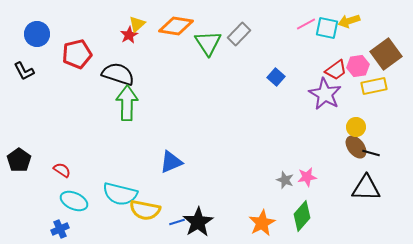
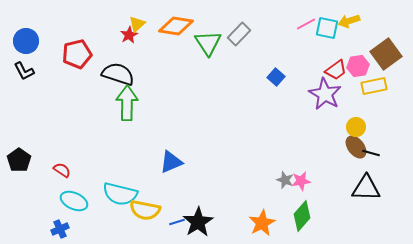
blue circle: moved 11 px left, 7 px down
pink star: moved 6 px left, 4 px down
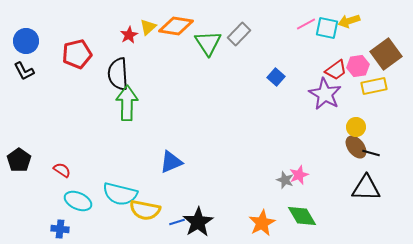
yellow triangle: moved 11 px right, 3 px down
black semicircle: rotated 112 degrees counterclockwise
pink star: moved 2 px left, 6 px up; rotated 12 degrees counterclockwise
cyan ellipse: moved 4 px right
green diamond: rotated 72 degrees counterclockwise
blue cross: rotated 30 degrees clockwise
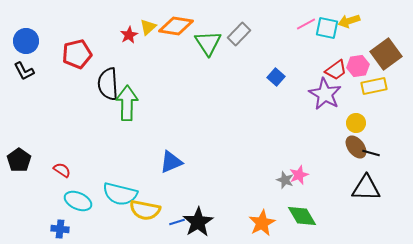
black semicircle: moved 10 px left, 10 px down
yellow circle: moved 4 px up
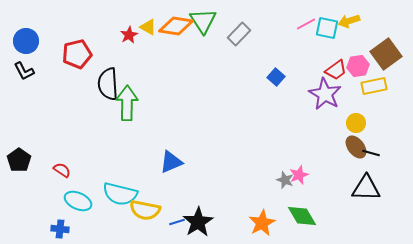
yellow triangle: rotated 48 degrees counterclockwise
green triangle: moved 5 px left, 22 px up
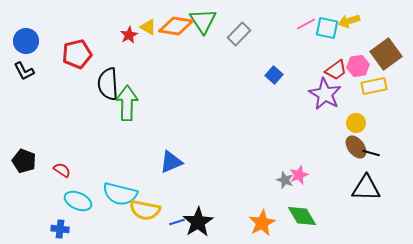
blue square: moved 2 px left, 2 px up
black pentagon: moved 5 px right, 1 px down; rotated 15 degrees counterclockwise
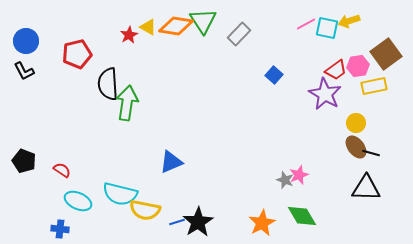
green arrow: rotated 8 degrees clockwise
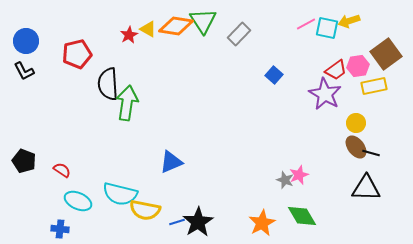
yellow triangle: moved 2 px down
